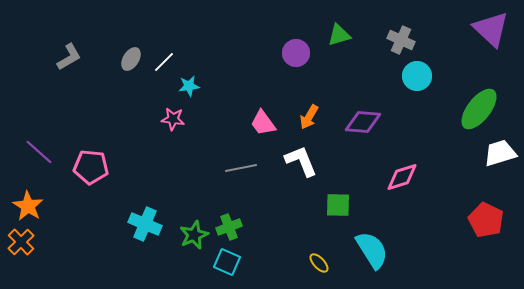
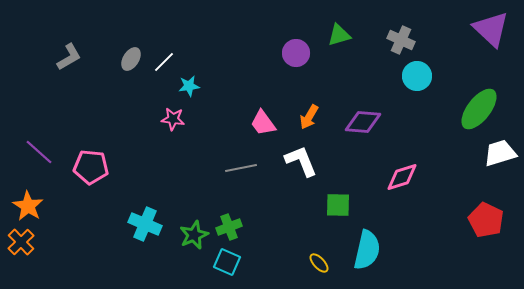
cyan semicircle: moved 5 px left; rotated 45 degrees clockwise
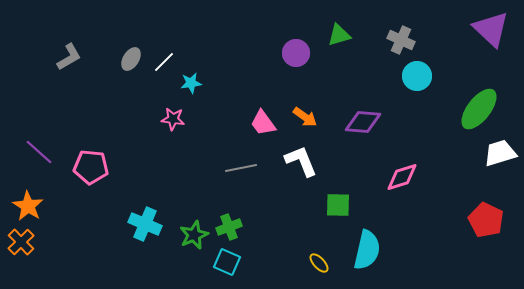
cyan star: moved 2 px right, 3 px up
orange arrow: moved 4 px left; rotated 85 degrees counterclockwise
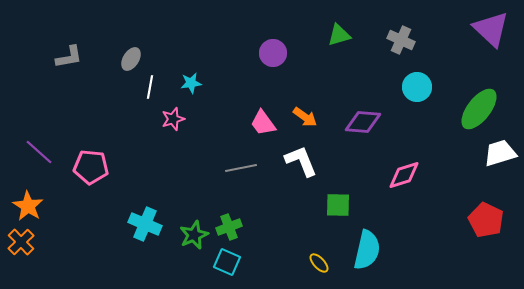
purple circle: moved 23 px left
gray L-shape: rotated 20 degrees clockwise
white line: moved 14 px left, 25 px down; rotated 35 degrees counterclockwise
cyan circle: moved 11 px down
pink star: rotated 25 degrees counterclockwise
pink diamond: moved 2 px right, 2 px up
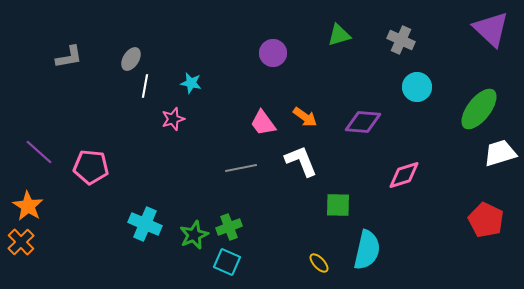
cyan star: rotated 20 degrees clockwise
white line: moved 5 px left, 1 px up
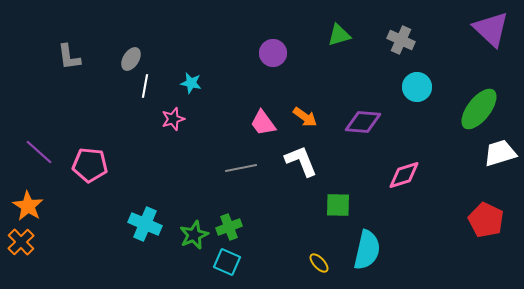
gray L-shape: rotated 92 degrees clockwise
pink pentagon: moved 1 px left, 2 px up
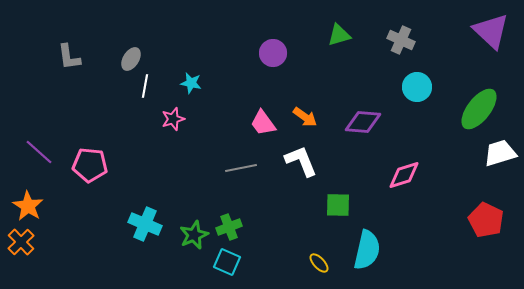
purple triangle: moved 2 px down
